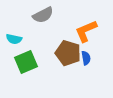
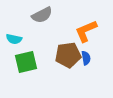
gray semicircle: moved 1 px left
brown pentagon: moved 2 px down; rotated 25 degrees counterclockwise
green square: rotated 10 degrees clockwise
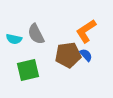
gray semicircle: moved 6 px left, 19 px down; rotated 90 degrees clockwise
orange L-shape: rotated 10 degrees counterclockwise
blue semicircle: moved 3 px up; rotated 32 degrees counterclockwise
green square: moved 2 px right, 8 px down
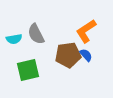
cyan semicircle: rotated 21 degrees counterclockwise
